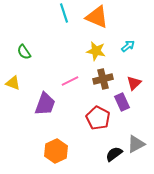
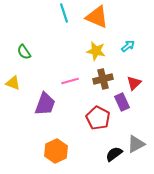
pink line: rotated 12 degrees clockwise
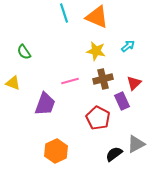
purple rectangle: moved 1 px up
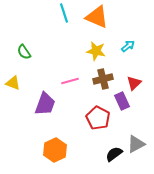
orange hexagon: moved 1 px left, 1 px up
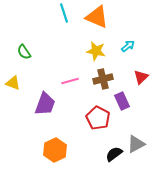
red triangle: moved 7 px right, 6 px up
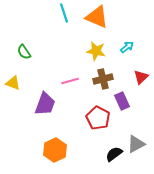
cyan arrow: moved 1 px left, 1 px down
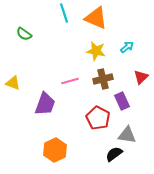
orange triangle: moved 1 px left, 1 px down
green semicircle: moved 18 px up; rotated 21 degrees counterclockwise
gray triangle: moved 9 px left, 9 px up; rotated 36 degrees clockwise
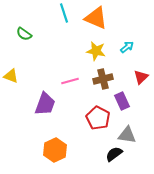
yellow triangle: moved 2 px left, 7 px up
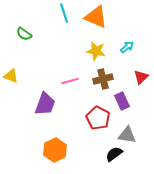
orange triangle: moved 1 px up
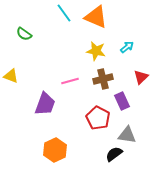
cyan line: rotated 18 degrees counterclockwise
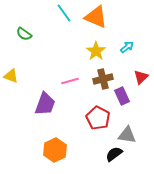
yellow star: rotated 24 degrees clockwise
purple rectangle: moved 5 px up
